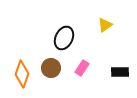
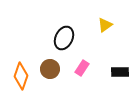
brown circle: moved 1 px left, 1 px down
orange diamond: moved 1 px left, 2 px down
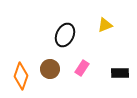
yellow triangle: rotated 14 degrees clockwise
black ellipse: moved 1 px right, 3 px up
black rectangle: moved 1 px down
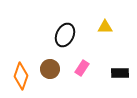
yellow triangle: moved 2 px down; rotated 21 degrees clockwise
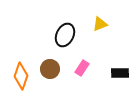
yellow triangle: moved 5 px left, 3 px up; rotated 21 degrees counterclockwise
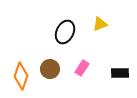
black ellipse: moved 3 px up
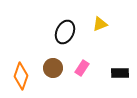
brown circle: moved 3 px right, 1 px up
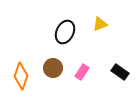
pink rectangle: moved 4 px down
black rectangle: moved 1 px up; rotated 36 degrees clockwise
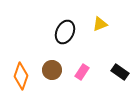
brown circle: moved 1 px left, 2 px down
